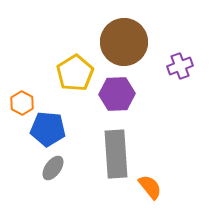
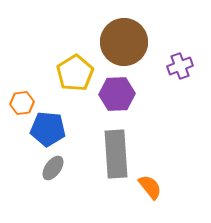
orange hexagon: rotated 25 degrees clockwise
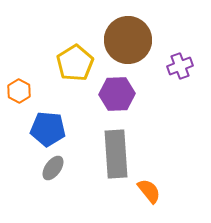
brown circle: moved 4 px right, 2 px up
yellow pentagon: moved 10 px up
orange hexagon: moved 3 px left, 12 px up; rotated 25 degrees counterclockwise
orange semicircle: moved 1 px left, 4 px down
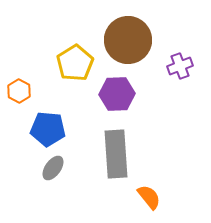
orange semicircle: moved 6 px down
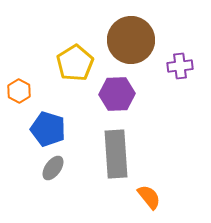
brown circle: moved 3 px right
purple cross: rotated 15 degrees clockwise
blue pentagon: rotated 12 degrees clockwise
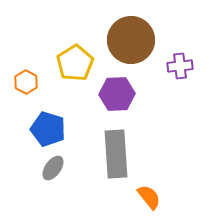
orange hexagon: moved 7 px right, 9 px up
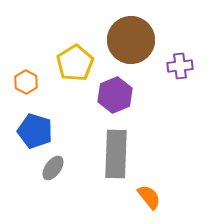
purple hexagon: moved 2 px left, 1 px down; rotated 20 degrees counterclockwise
blue pentagon: moved 13 px left, 2 px down
gray rectangle: rotated 6 degrees clockwise
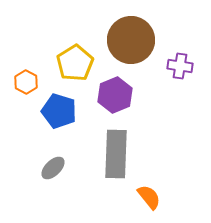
purple cross: rotated 15 degrees clockwise
blue pentagon: moved 24 px right, 20 px up
gray ellipse: rotated 10 degrees clockwise
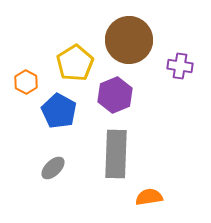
brown circle: moved 2 px left
blue pentagon: rotated 12 degrees clockwise
orange semicircle: rotated 60 degrees counterclockwise
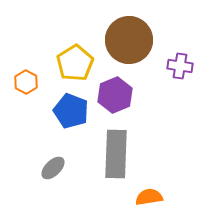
blue pentagon: moved 12 px right; rotated 8 degrees counterclockwise
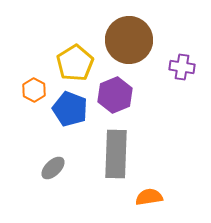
purple cross: moved 2 px right, 1 px down
orange hexagon: moved 8 px right, 8 px down
blue pentagon: moved 1 px left, 2 px up
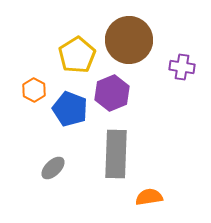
yellow pentagon: moved 2 px right, 8 px up
purple hexagon: moved 3 px left, 2 px up
